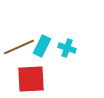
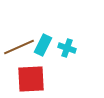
cyan rectangle: moved 1 px right, 1 px up
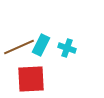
cyan rectangle: moved 2 px left
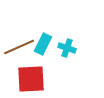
cyan rectangle: moved 2 px right, 1 px up
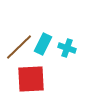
brown line: rotated 20 degrees counterclockwise
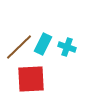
cyan cross: moved 1 px up
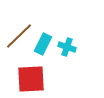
brown line: moved 11 px up
